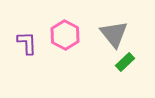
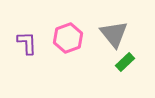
pink hexagon: moved 3 px right, 3 px down; rotated 12 degrees clockwise
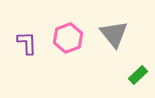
green rectangle: moved 13 px right, 13 px down
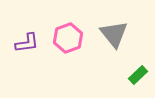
purple L-shape: rotated 85 degrees clockwise
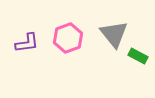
green rectangle: moved 19 px up; rotated 72 degrees clockwise
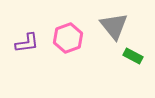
gray triangle: moved 8 px up
green rectangle: moved 5 px left
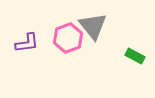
gray triangle: moved 21 px left
green rectangle: moved 2 px right
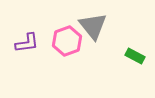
pink hexagon: moved 1 px left, 3 px down
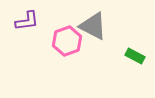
gray triangle: rotated 24 degrees counterclockwise
purple L-shape: moved 22 px up
